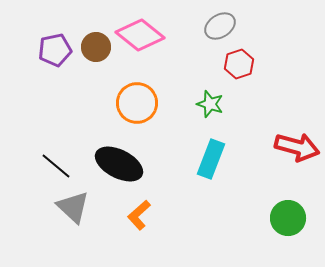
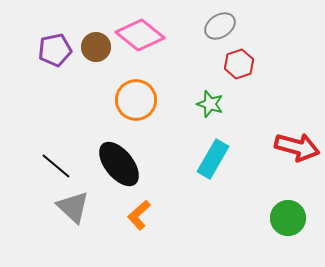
orange circle: moved 1 px left, 3 px up
cyan rectangle: moved 2 px right; rotated 9 degrees clockwise
black ellipse: rotated 24 degrees clockwise
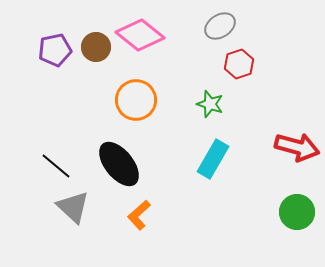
green circle: moved 9 px right, 6 px up
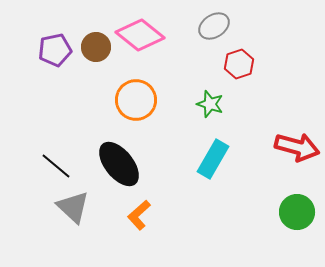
gray ellipse: moved 6 px left
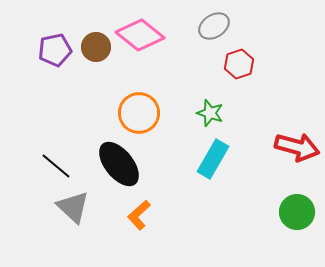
orange circle: moved 3 px right, 13 px down
green star: moved 9 px down
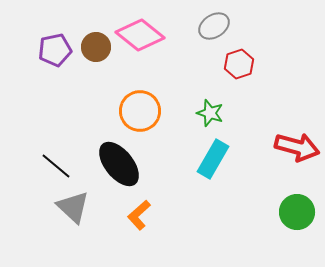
orange circle: moved 1 px right, 2 px up
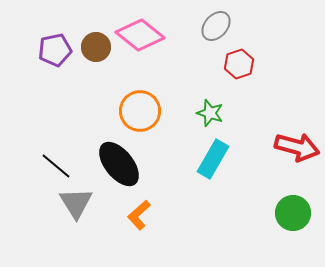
gray ellipse: moved 2 px right; rotated 16 degrees counterclockwise
gray triangle: moved 3 px right, 4 px up; rotated 15 degrees clockwise
green circle: moved 4 px left, 1 px down
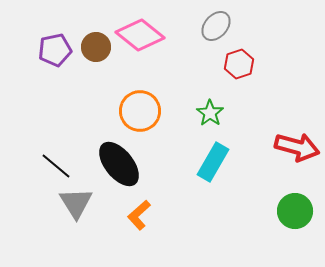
green star: rotated 16 degrees clockwise
cyan rectangle: moved 3 px down
green circle: moved 2 px right, 2 px up
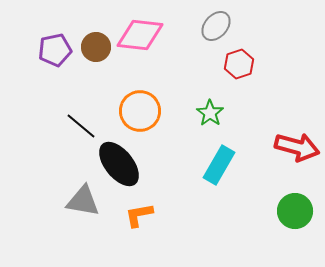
pink diamond: rotated 33 degrees counterclockwise
cyan rectangle: moved 6 px right, 3 px down
black line: moved 25 px right, 40 px up
gray triangle: moved 7 px right, 2 px up; rotated 48 degrees counterclockwise
orange L-shape: rotated 32 degrees clockwise
